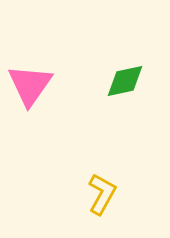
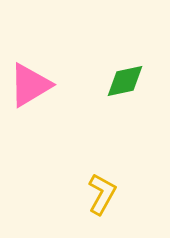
pink triangle: rotated 24 degrees clockwise
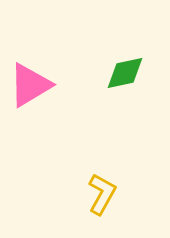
green diamond: moved 8 px up
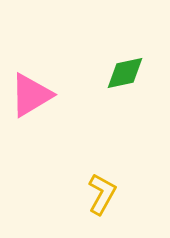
pink triangle: moved 1 px right, 10 px down
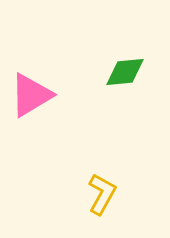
green diamond: moved 1 px up; rotated 6 degrees clockwise
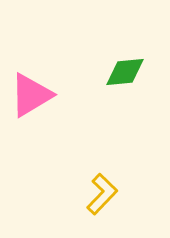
yellow L-shape: rotated 15 degrees clockwise
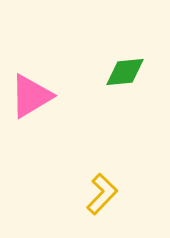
pink triangle: moved 1 px down
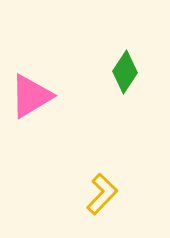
green diamond: rotated 51 degrees counterclockwise
